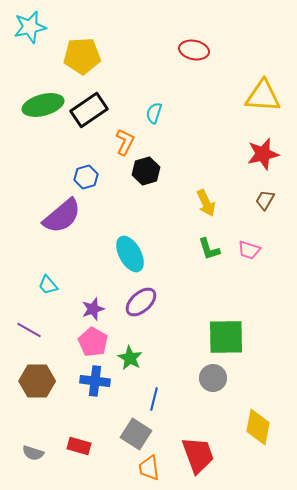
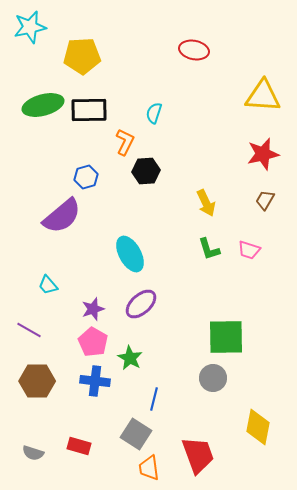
black rectangle: rotated 33 degrees clockwise
black hexagon: rotated 12 degrees clockwise
purple ellipse: moved 2 px down
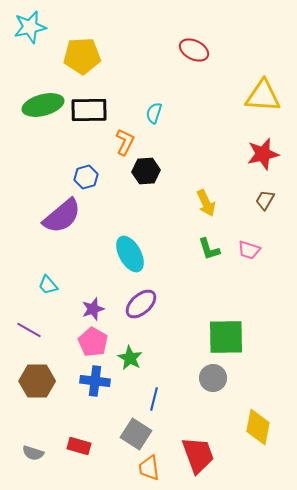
red ellipse: rotated 16 degrees clockwise
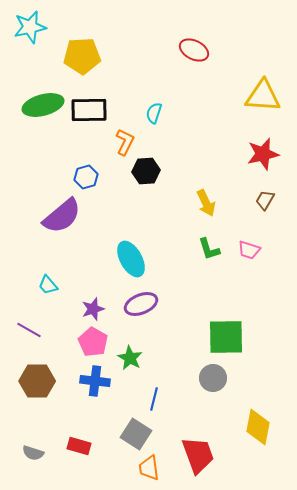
cyan ellipse: moved 1 px right, 5 px down
purple ellipse: rotated 20 degrees clockwise
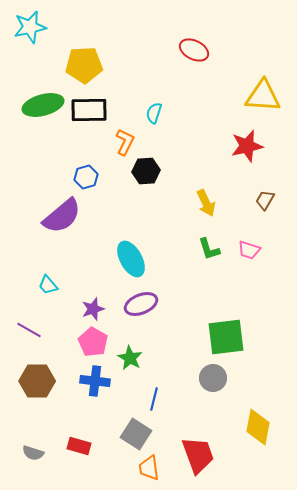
yellow pentagon: moved 2 px right, 9 px down
red star: moved 16 px left, 8 px up
green square: rotated 6 degrees counterclockwise
